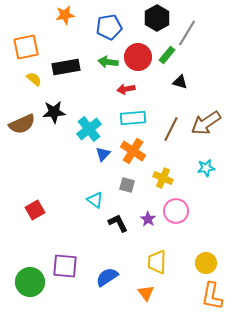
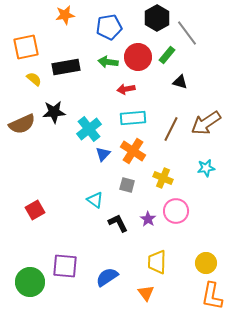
gray line: rotated 68 degrees counterclockwise
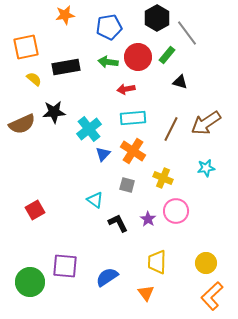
orange L-shape: rotated 36 degrees clockwise
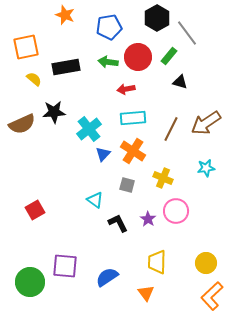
orange star: rotated 30 degrees clockwise
green rectangle: moved 2 px right, 1 px down
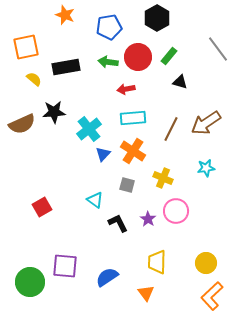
gray line: moved 31 px right, 16 px down
red square: moved 7 px right, 3 px up
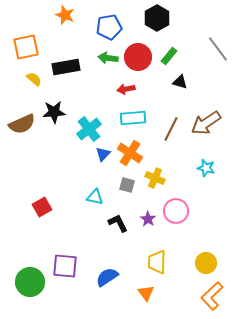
green arrow: moved 4 px up
orange cross: moved 3 px left, 2 px down
cyan star: rotated 24 degrees clockwise
yellow cross: moved 8 px left
cyan triangle: moved 3 px up; rotated 24 degrees counterclockwise
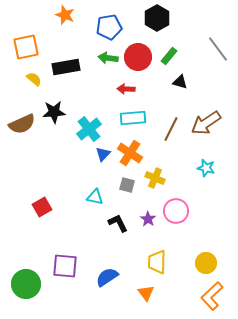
red arrow: rotated 12 degrees clockwise
green circle: moved 4 px left, 2 px down
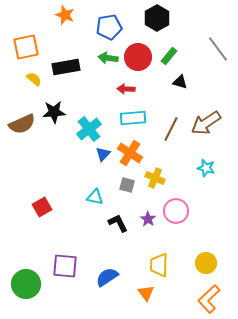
yellow trapezoid: moved 2 px right, 3 px down
orange L-shape: moved 3 px left, 3 px down
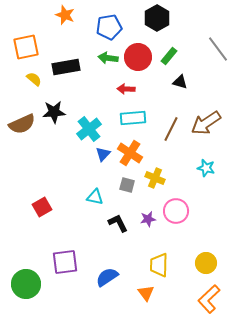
purple star: rotated 28 degrees clockwise
purple square: moved 4 px up; rotated 12 degrees counterclockwise
